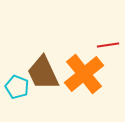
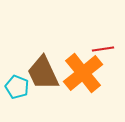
red line: moved 5 px left, 4 px down
orange cross: moved 1 px left, 1 px up
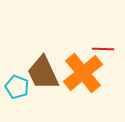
red line: rotated 10 degrees clockwise
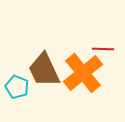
brown trapezoid: moved 1 px right, 3 px up
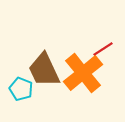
red line: rotated 35 degrees counterclockwise
cyan pentagon: moved 4 px right, 2 px down
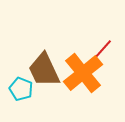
red line: rotated 15 degrees counterclockwise
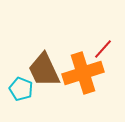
orange cross: rotated 21 degrees clockwise
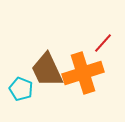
red line: moved 6 px up
brown trapezoid: moved 3 px right
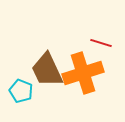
red line: moved 2 px left; rotated 65 degrees clockwise
cyan pentagon: moved 2 px down
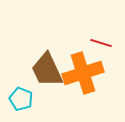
cyan pentagon: moved 8 px down
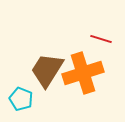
red line: moved 4 px up
brown trapezoid: rotated 57 degrees clockwise
